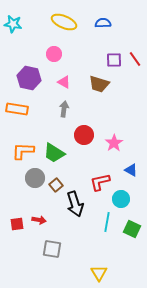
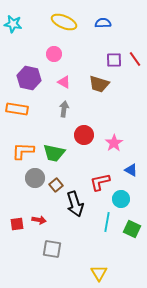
green trapezoid: rotated 20 degrees counterclockwise
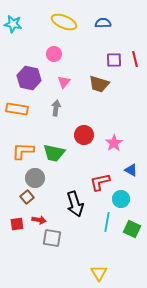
red line: rotated 21 degrees clockwise
pink triangle: rotated 40 degrees clockwise
gray arrow: moved 8 px left, 1 px up
brown square: moved 29 px left, 12 px down
gray square: moved 11 px up
